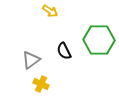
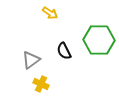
yellow arrow: moved 2 px down
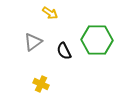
green hexagon: moved 2 px left
gray triangle: moved 2 px right, 18 px up
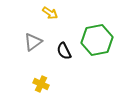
green hexagon: rotated 12 degrees counterclockwise
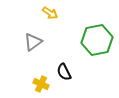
black semicircle: moved 21 px down
